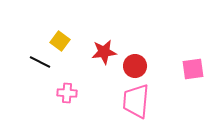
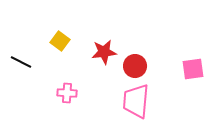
black line: moved 19 px left
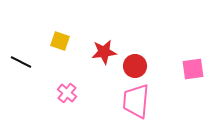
yellow square: rotated 18 degrees counterclockwise
pink cross: rotated 36 degrees clockwise
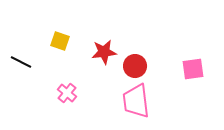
pink trapezoid: rotated 12 degrees counterclockwise
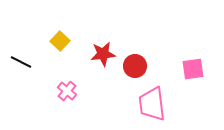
yellow square: rotated 24 degrees clockwise
red star: moved 1 px left, 2 px down
pink cross: moved 2 px up
pink trapezoid: moved 16 px right, 3 px down
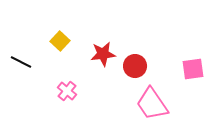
pink trapezoid: rotated 27 degrees counterclockwise
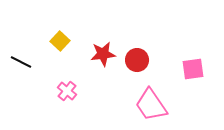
red circle: moved 2 px right, 6 px up
pink trapezoid: moved 1 px left, 1 px down
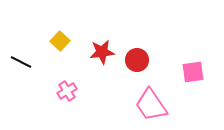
red star: moved 1 px left, 2 px up
pink square: moved 3 px down
pink cross: rotated 18 degrees clockwise
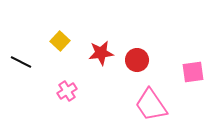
red star: moved 1 px left, 1 px down
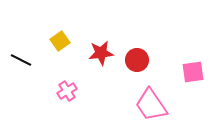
yellow square: rotated 12 degrees clockwise
black line: moved 2 px up
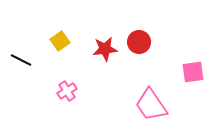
red star: moved 4 px right, 4 px up
red circle: moved 2 px right, 18 px up
